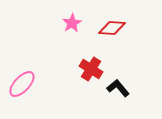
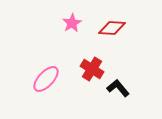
red cross: moved 1 px right
pink ellipse: moved 24 px right, 5 px up
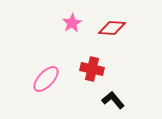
red cross: rotated 20 degrees counterclockwise
black L-shape: moved 5 px left, 12 px down
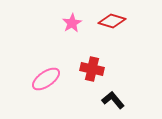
red diamond: moved 7 px up; rotated 12 degrees clockwise
pink ellipse: rotated 12 degrees clockwise
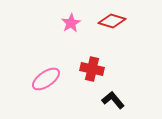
pink star: moved 1 px left
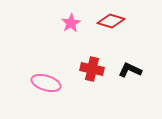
red diamond: moved 1 px left
pink ellipse: moved 4 px down; rotated 52 degrees clockwise
black L-shape: moved 17 px right, 30 px up; rotated 25 degrees counterclockwise
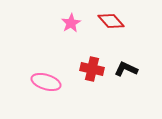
red diamond: rotated 32 degrees clockwise
black L-shape: moved 4 px left, 1 px up
pink ellipse: moved 1 px up
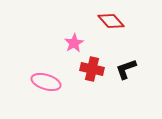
pink star: moved 3 px right, 20 px down
black L-shape: rotated 45 degrees counterclockwise
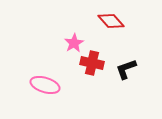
red cross: moved 6 px up
pink ellipse: moved 1 px left, 3 px down
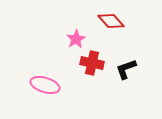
pink star: moved 2 px right, 4 px up
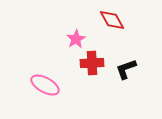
red diamond: moved 1 px right, 1 px up; rotated 12 degrees clockwise
red cross: rotated 15 degrees counterclockwise
pink ellipse: rotated 12 degrees clockwise
